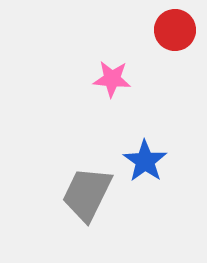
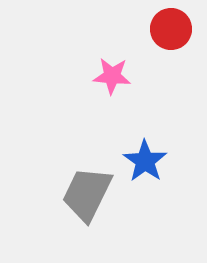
red circle: moved 4 px left, 1 px up
pink star: moved 3 px up
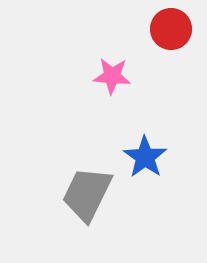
blue star: moved 4 px up
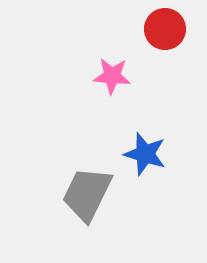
red circle: moved 6 px left
blue star: moved 3 px up; rotated 18 degrees counterclockwise
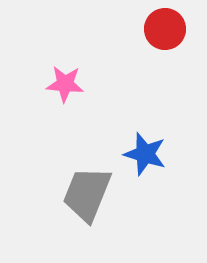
pink star: moved 47 px left, 8 px down
gray trapezoid: rotated 4 degrees counterclockwise
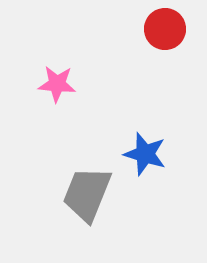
pink star: moved 8 px left
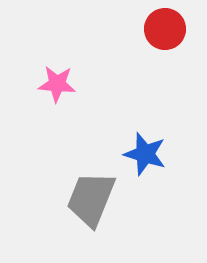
gray trapezoid: moved 4 px right, 5 px down
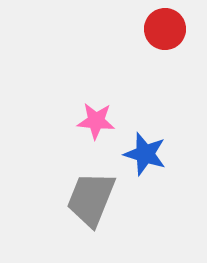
pink star: moved 39 px right, 37 px down
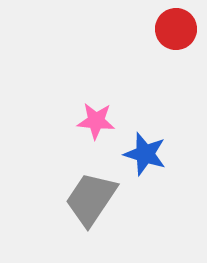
red circle: moved 11 px right
gray trapezoid: rotated 12 degrees clockwise
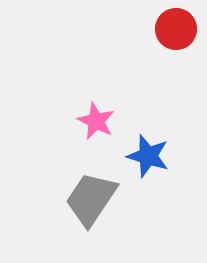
pink star: rotated 21 degrees clockwise
blue star: moved 3 px right, 2 px down
